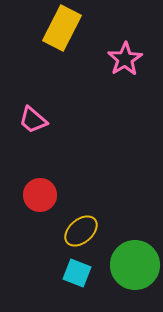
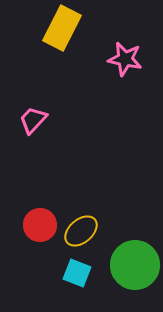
pink star: rotated 28 degrees counterclockwise
pink trapezoid: rotated 92 degrees clockwise
red circle: moved 30 px down
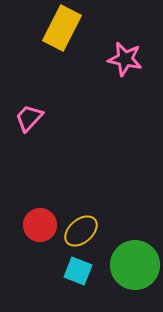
pink trapezoid: moved 4 px left, 2 px up
cyan square: moved 1 px right, 2 px up
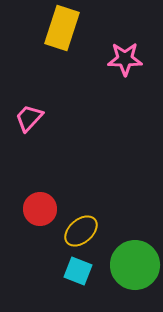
yellow rectangle: rotated 9 degrees counterclockwise
pink star: rotated 12 degrees counterclockwise
red circle: moved 16 px up
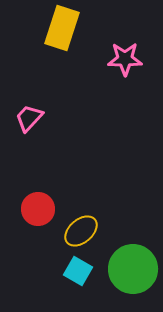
red circle: moved 2 px left
green circle: moved 2 px left, 4 px down
cyan square: rotated 8 degrees clockwise
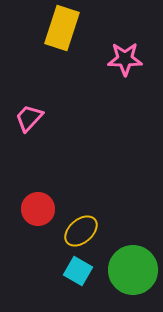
green circle: moved 1 px down
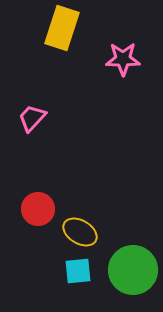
pink star: moved 2 px left
pink trapezoid: moved 3 px right
yellow ellipse: moved 1 px left, 1 px down; rotated 72 degrees clockwise
cyan square: rotated 36 degrees counterclockwise
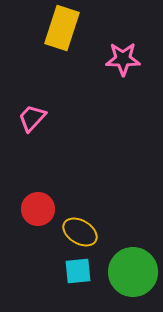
green circle: moved 2 px down
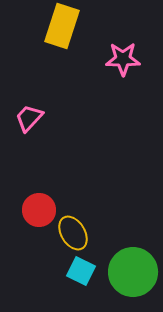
yellow rectangle: moved 2 px up
pink trapezoid: moved 3 px left
red circle: moved 1 px right, 1 px down
yellow ellipse: moved 7 px left, 1 px down; rotated 28 degrees clockwise
cyan square: moved 3 px right; rotated 32 degrees clockwise
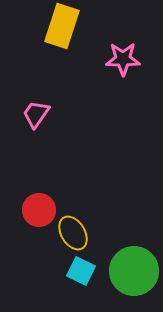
pink trapezoid: moved 7 px right, 4 px up; rotated 8 degrees counterclockwise
green circle: moved 1 px right, 1 px up
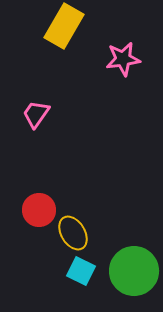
yellow rectangle: moved 2 px right; rotated 12 degrees clockwise
pink star: rotated 8 degrees counterclockwise
